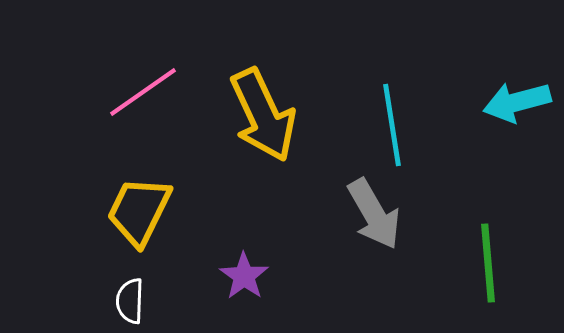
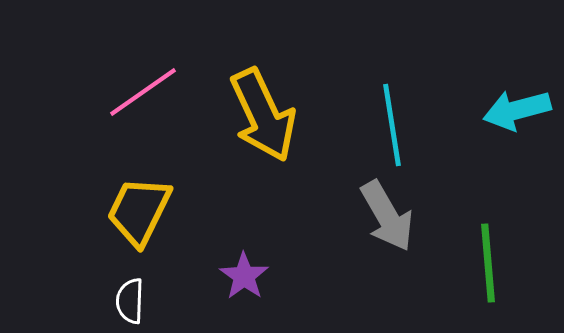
cyan arrow: moved 8 px down
gray arrow: moved 13 px right, 2 px down
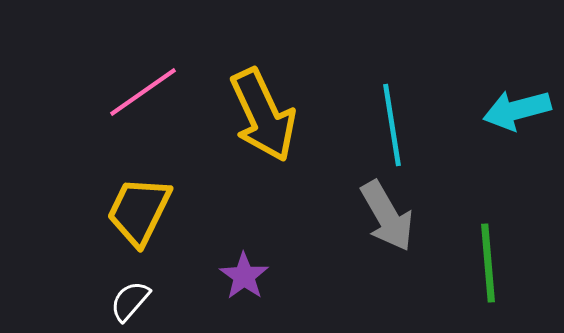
white semicircle: rotated 39 degrees clockwise
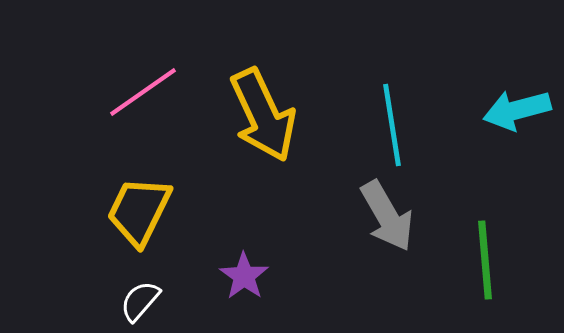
green line: moved 3 px left, 3 px up
white semicircle: moved 10 px right
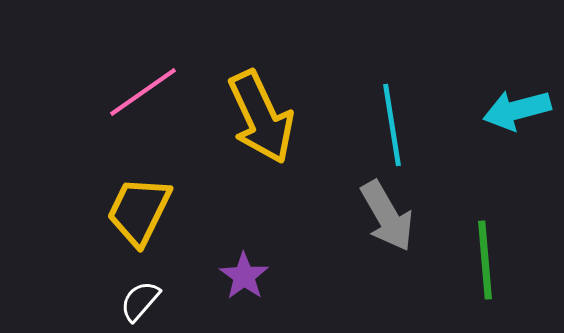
yellow arrow: moved 2 px left, 2 px down
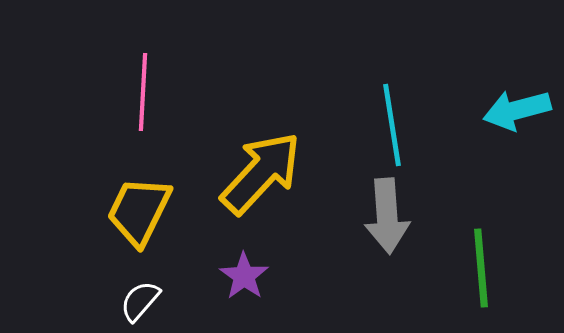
pink line: rotated 52 degrees counterclockwise
yellow arrow: moved 56 px down; rotated 112 degrees counterclockwise
gray arrow: rotated 26 degrees clockwise
green line: moved 4 px left, 8 px down
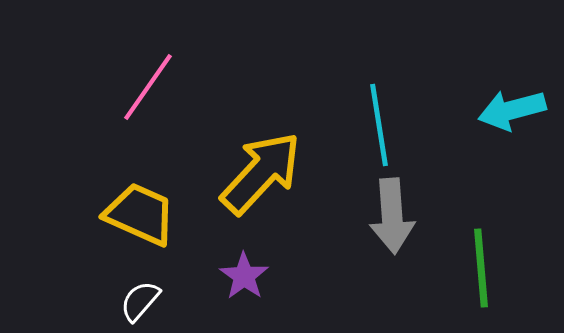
pink line: moved 5 px right, 5 px up; rotated 32 degrees clockwise
cyan arrow: moved 5 px left
cyan line: moved 13 px left
yellow trapezoid: moved 1 px right, 3 px down; rotated 88 degrees clockwise
gray arrow: moved 5 px right
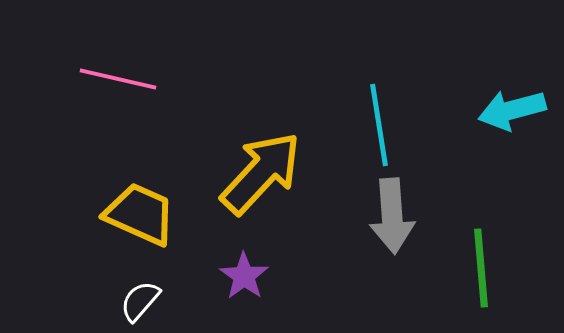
pink line: moved 30 px left, 8 px up; rotated 68 degrees clockwise
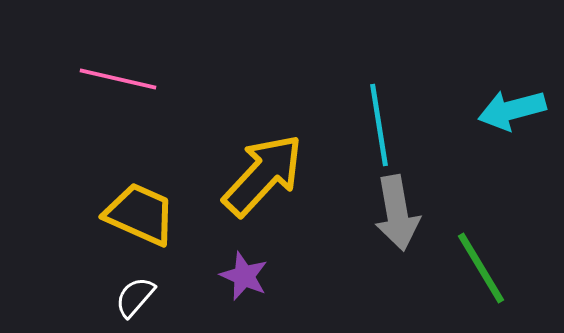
yellow arrow: moved 2 px right, 2 px down
gray arrow: moved 5 px right, 3 px up; rotated 6 degrees counterclockwise
green line: rotated 26 degrees counterclockwise
purple star: rotated 12 degrees counterclockwise
white semicircle: moved 5 px left, 4 px up
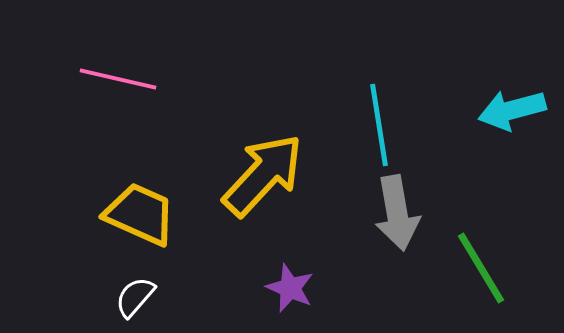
purple star: moved 46 px right, 12 px down
